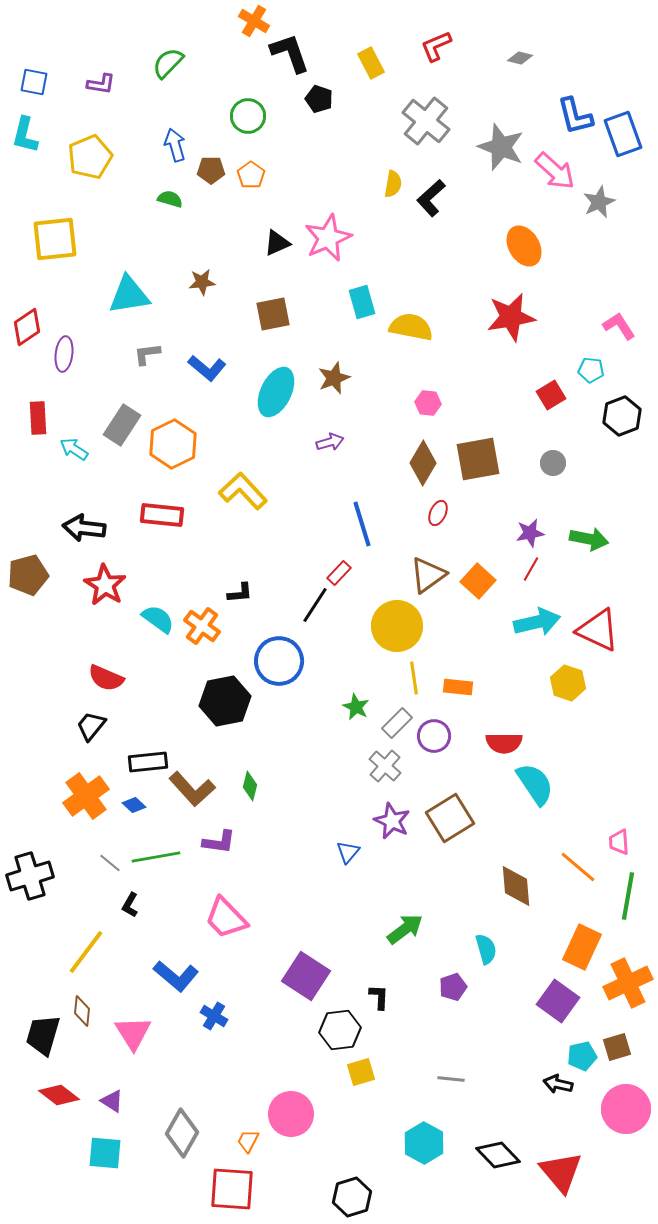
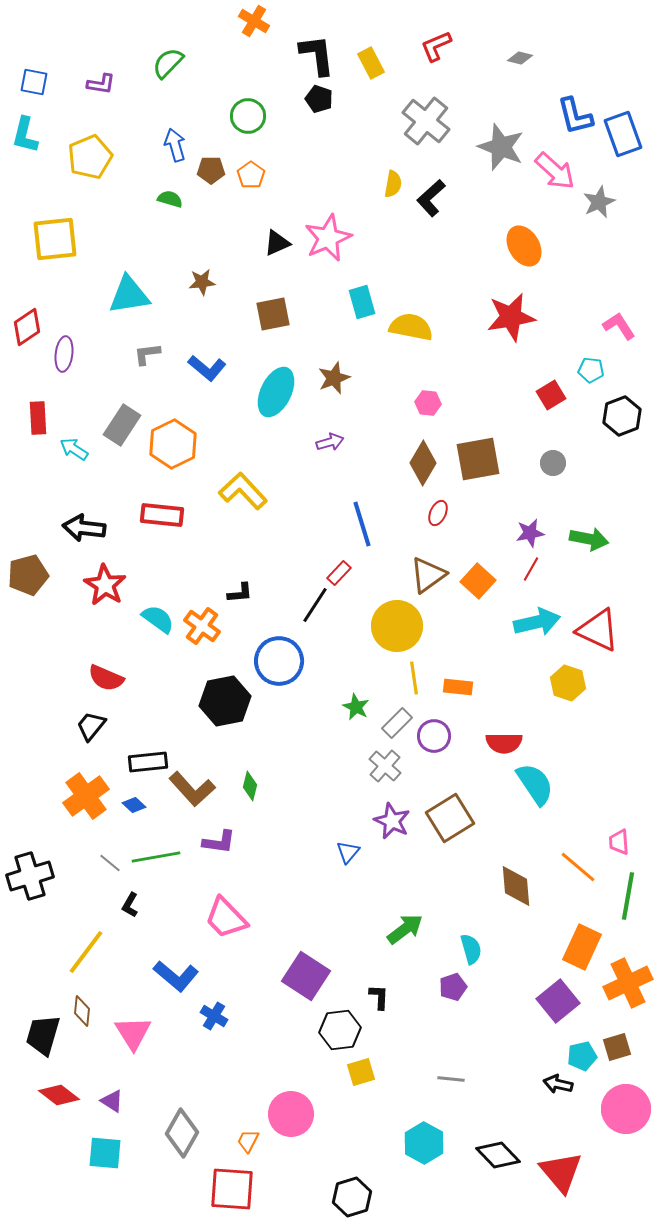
black L-shape at (290, 53): moved 27 px right, 2 px down; rotated 12 degrees clockwise
cyan semicircle at (486, 949): moved 15 px left
purple square at (558, 1001): rotated 15 degrees clockwise
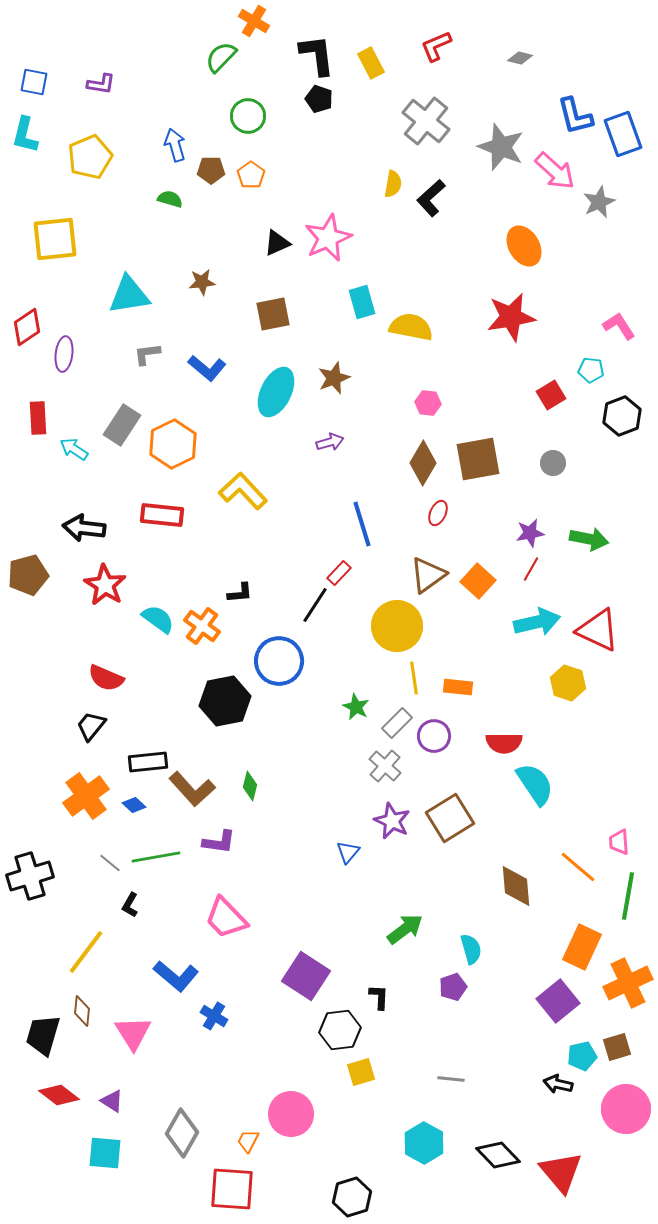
green semicircle at (168, 63): moved 53 px right, 6 px up
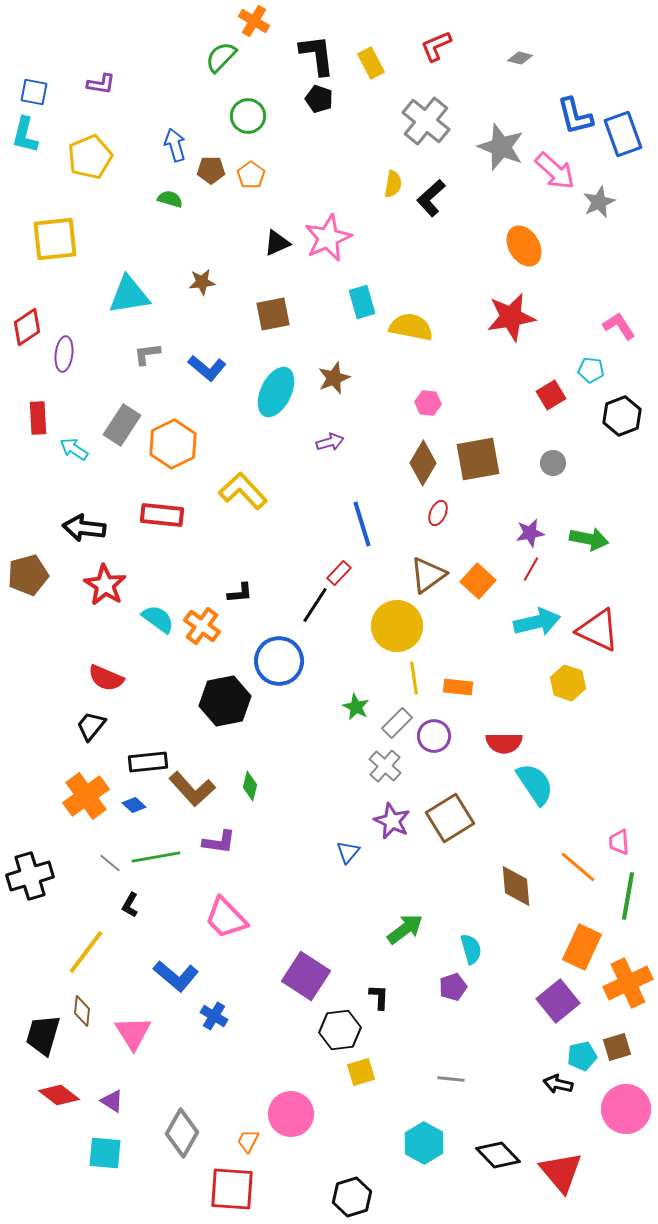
blue square at (34, 82): moved 10 px down
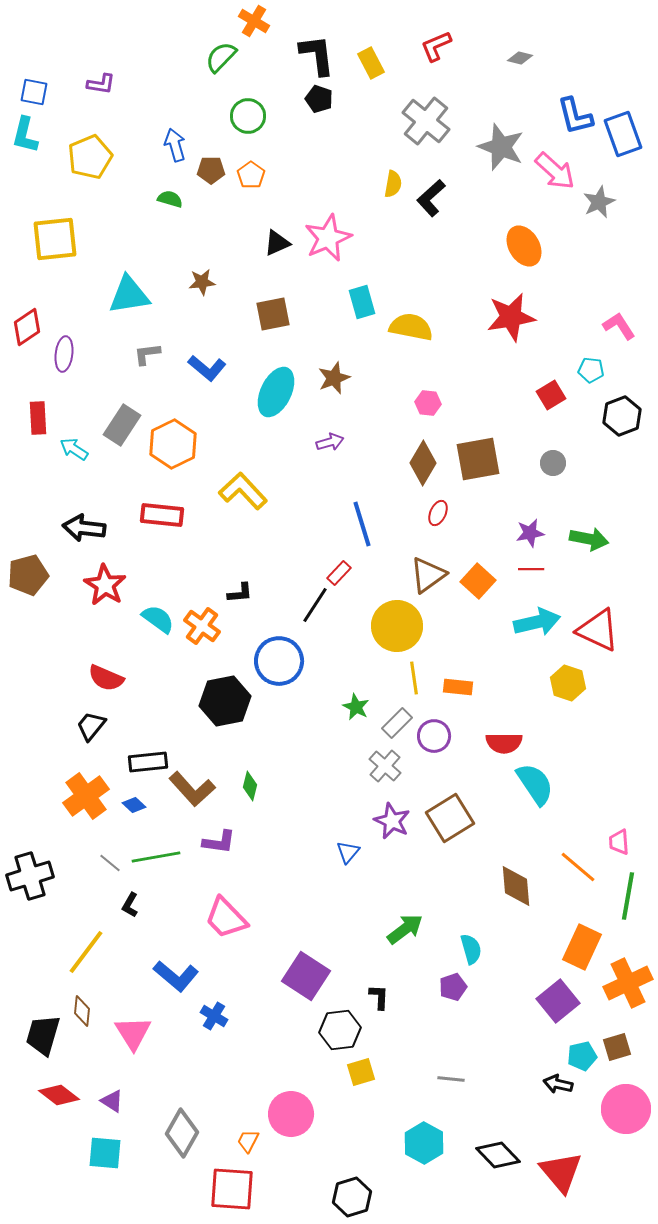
red line at (531, 569): rotated 60 degrees clockwise
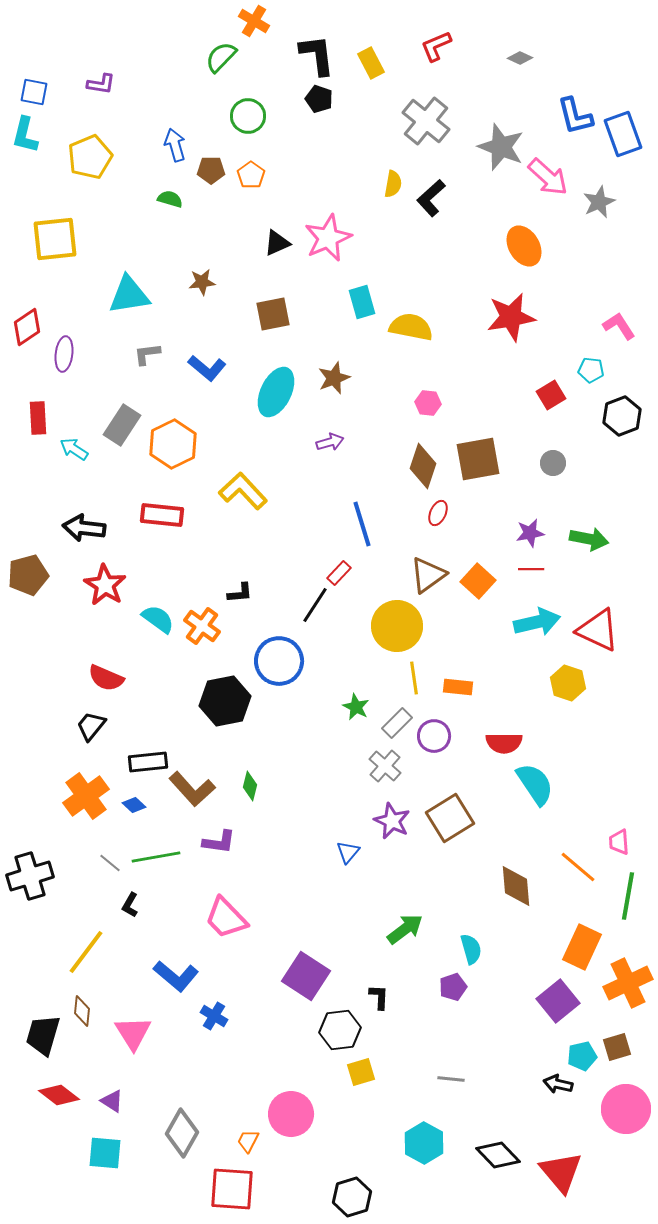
gray diamond at (520, 58): rotated 10 degrees clockwise
pink arrow at (555, 171): moved 7 px left, 6 px down
brown diamond at (423, 463): moved 3 px down; rotated 12 degrees counterclockwise
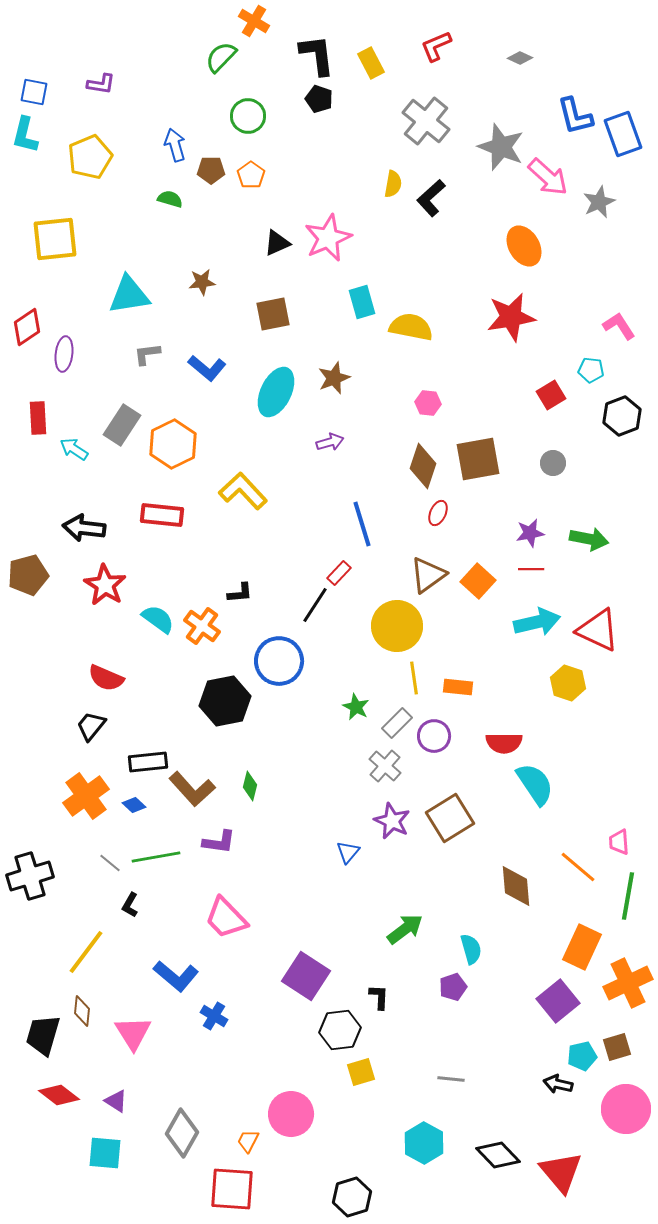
purple triangle at (112, 1101): moved 4 px right
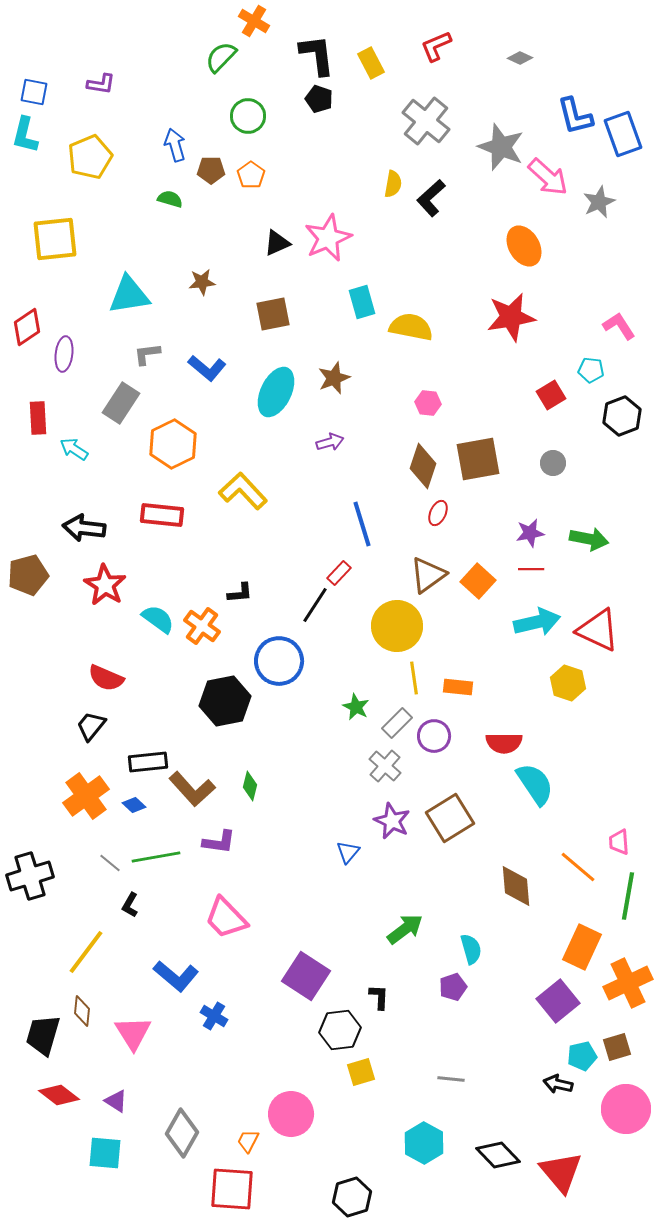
gray rectangle at (122, 425): moved 1 px left, 22 px up
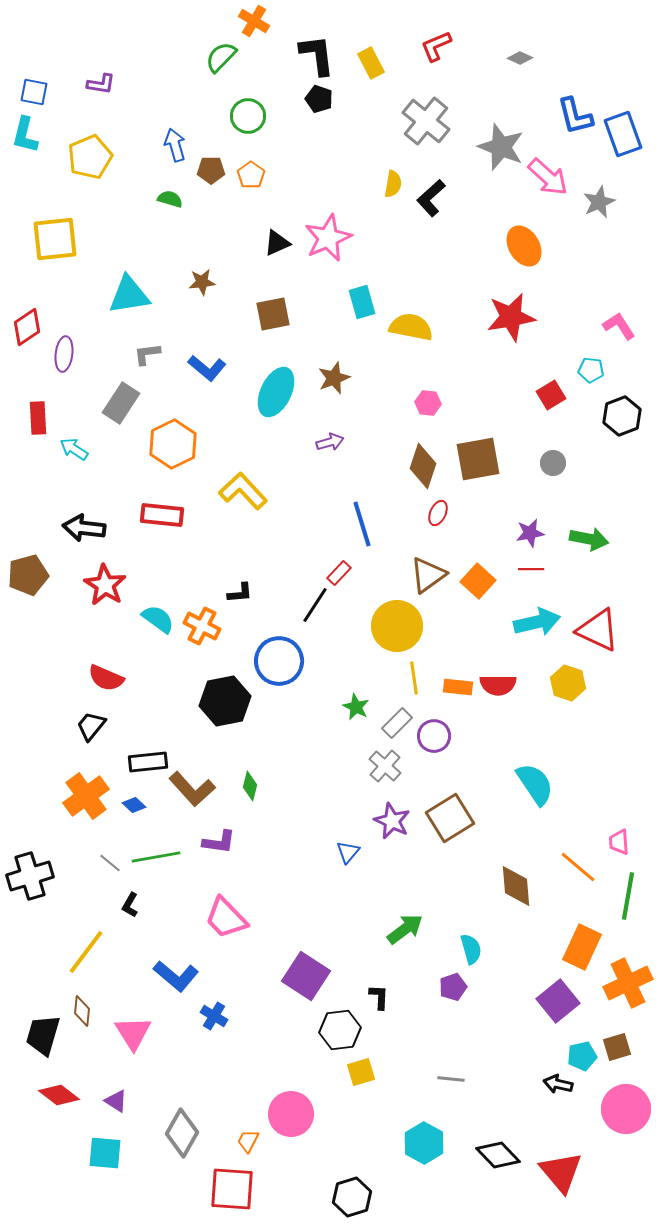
orange cross at (202, 626): rotated 9 degrees counterclockwise
red semicircle at (504, 743): moved 6 px left, 58 px up
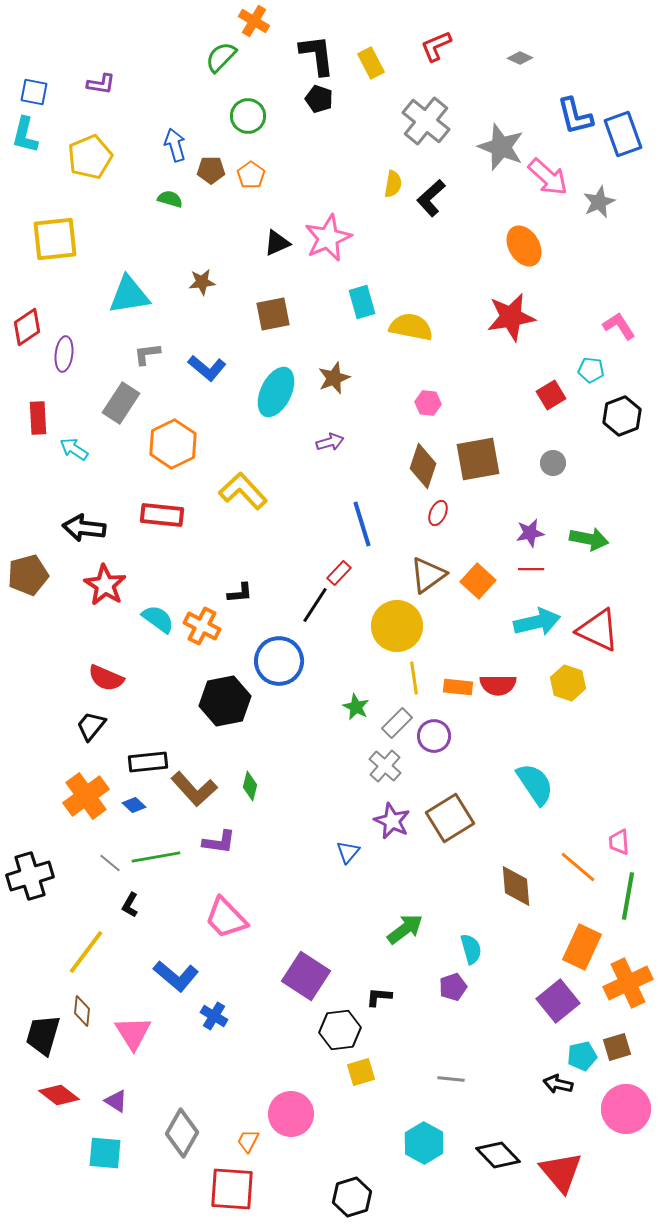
brown L-shape at (192, 789): moved 2 px right
black L-shape at (379, 997): rotated 88 degrees counterclockwise
